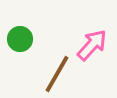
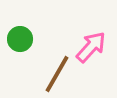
pink arrow: moved 1 px left, 2 px down
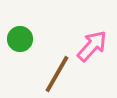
pink arrow: moved 1 px right, 1 px up
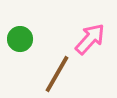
pink arrow: moved 2 px left, 7 px up
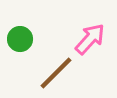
brown line: moved 1 px left, 1 px up; rotated 15 degrees clockwise
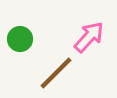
pink arrow: moved 1 px left, 2 px up
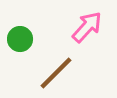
pink arrow: moved 2 px left, 10 px up
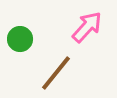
brown line: rotated 6 degrees counterclockwise
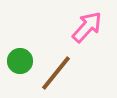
green circle: moved 22 px down
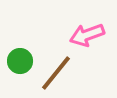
pink arrow: moved 8 px down; rotated 152 degrees counterclockwise
